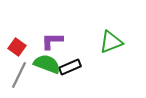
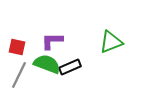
red square: rotated 24 degrees counterclockwise
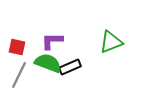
green semicircle: moved 1 px right, 1 px up
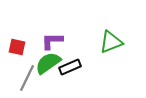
green semicircle: rotated 56 degrees counterclockwise
gray line: moved 8 px right, 3 px down
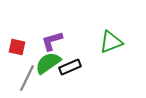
purple L-shape: rotated 15 degrees counterclockwise
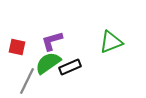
gray line: moved 3 px down
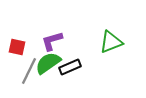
gray line: moved 2 px right, 10 px up
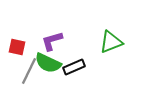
green semicircle: rotated 120 degrees counterclockwise
black rectangle: moved 4 px right
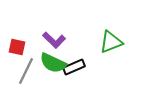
purple L-shape: moved 2 px right, 1 px up; rotated 120 degrees counterclockwise
green semicircle: moved 5 px right
gray line: moved 3 px left
